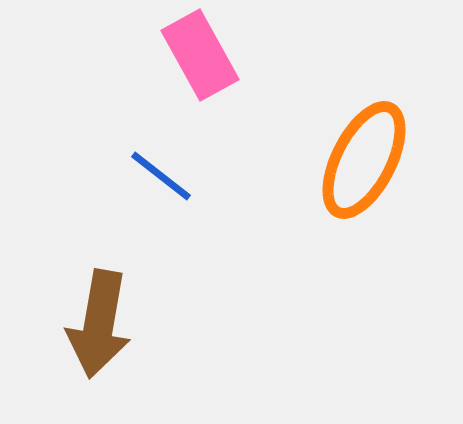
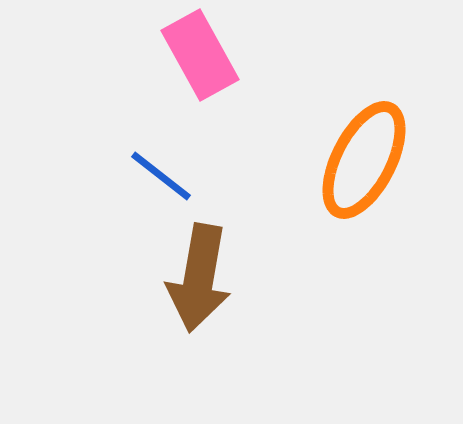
brown arrow: moved 100 px right, 46 px up
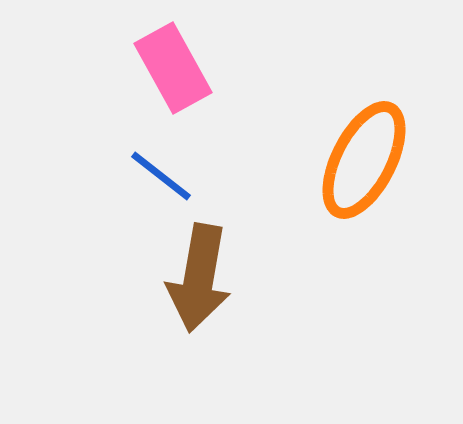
pink rectangle: moved 27 px left, 13 px down
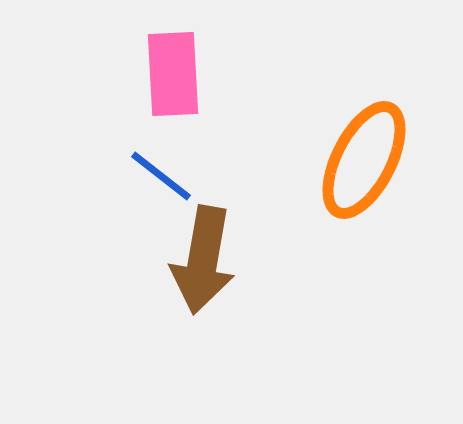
pink rectangle: moved 6 px down; rotated 26 degrees clockwise
brown arrow: moved 4 px right, 18 px up
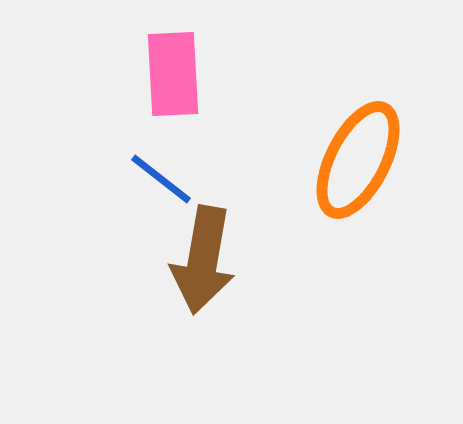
orange ellipse: moved 6 px left
blue line: moved 3 px down
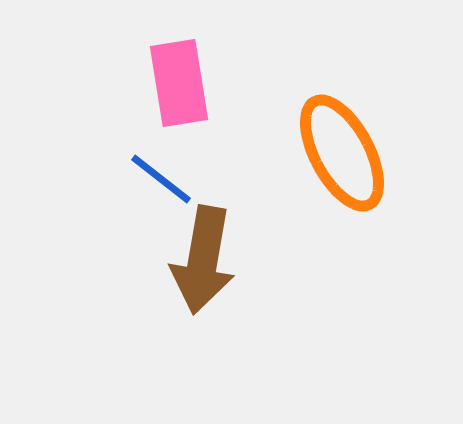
pink rectangle: moved 6 px right, 9 px down; rotated 6 degrees counterclockwise
orange ellipse: moved 16 px left, 7 px up; rotated 55 degrees counterclockwise
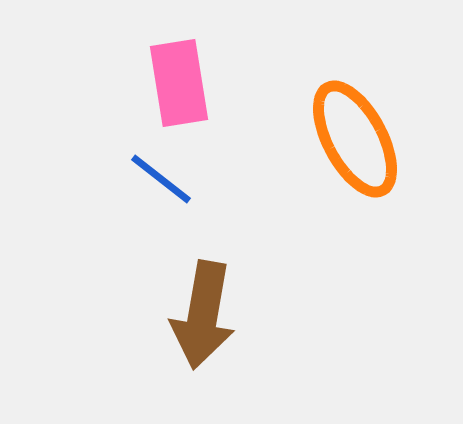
orange ellipse: moved 13 px right, 14 px up
brown arrow: moved 55 px down
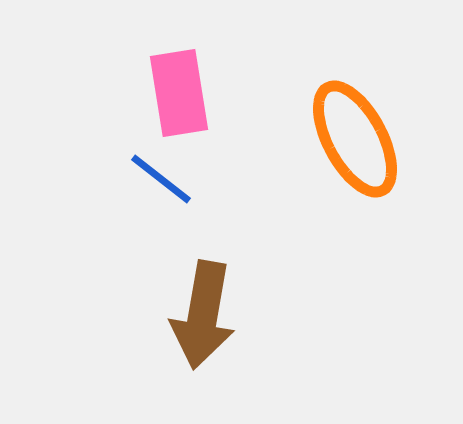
pink rectangle: moved 10 px down
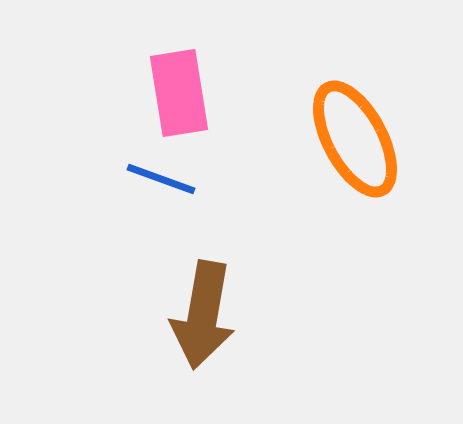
blue line: rotated 18 degrees counterclockwise
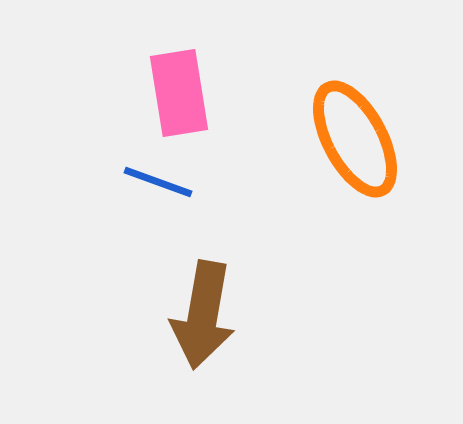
blue line: moved 3 px left, 3 px down
